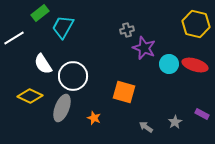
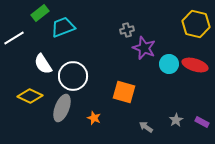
cyan trapezoid: rotated 40 degrees clockwise
purple rectangle: moved 8 px down
gray star: moved 1 px right, 2 px up
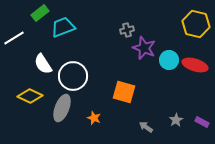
cyan circle: moved 4 px up
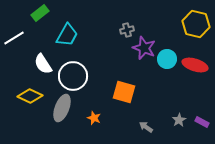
cyan trapezoid: moved 4 px right, 8 px down; rotated 140 degrees clockwise
cyan circle: moved 2 px left, 1 px up
gray star: moved 3 px right
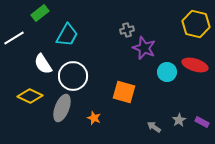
cyan circle: moved 13 px down
gray arrow: moved 8 px right
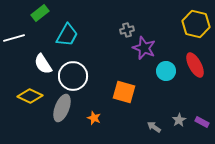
white line: rotated 15 degrees clockwise
red ellipse: rotated 45 degrees clockwise
cyan circle: moved 1 px left, 1 px up
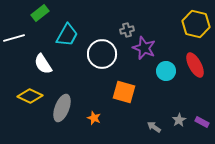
white circle: moved 29 px right, 22 px up
